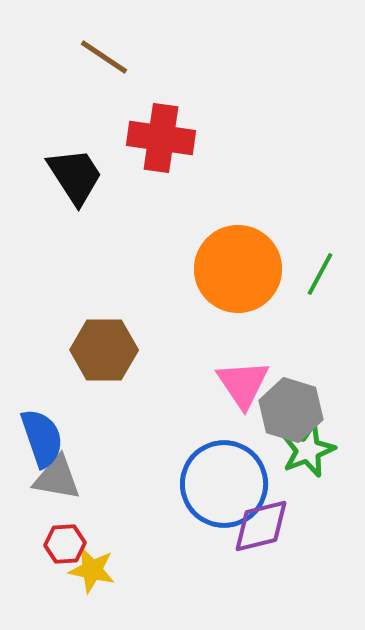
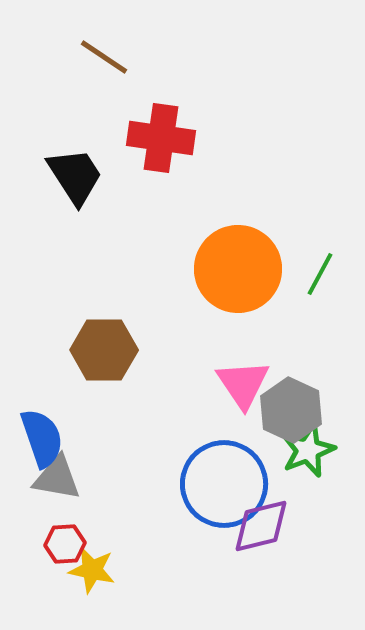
gray hexagon: rotated 8 degrees clockwise
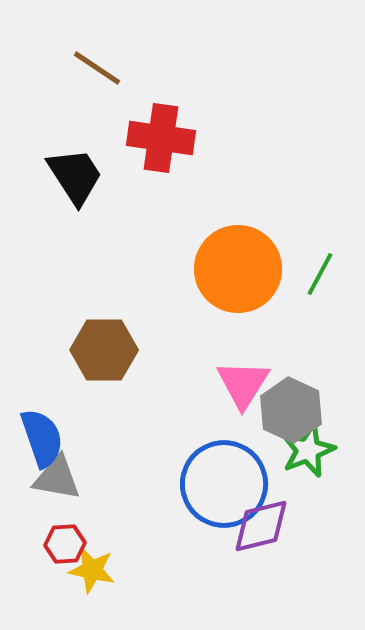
brown line: moved 7 px left, 11 px down
pink triangle: rotated 6 degrees clockwise
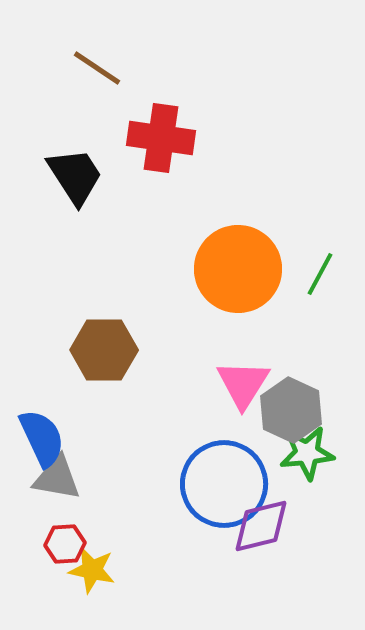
blue semicircle: rotated 6 degrees counterclockwise
green star: moved 1 px left, 3 px down; rotated 16 degrees clockwise
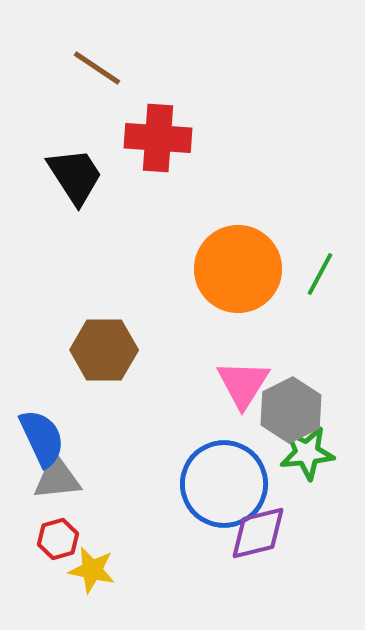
red cross: moved 3 px left; rotated 4 degrees counterclockwise
gray hexagon: rotated 8 degrees clockwise
gray triangle: rotated 16 degrees counterclockwise
purple diamond: moved 3 px left, 7 px down
red hexagon: moved 7 px left, 5 px up; rotated 12 degrees counterclockwise
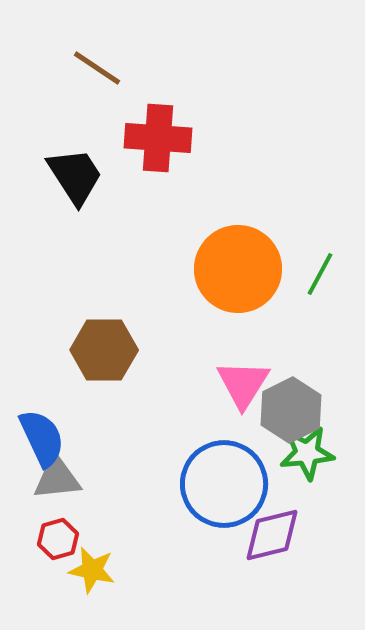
purple diamond: moved 14 px right, 2 px down
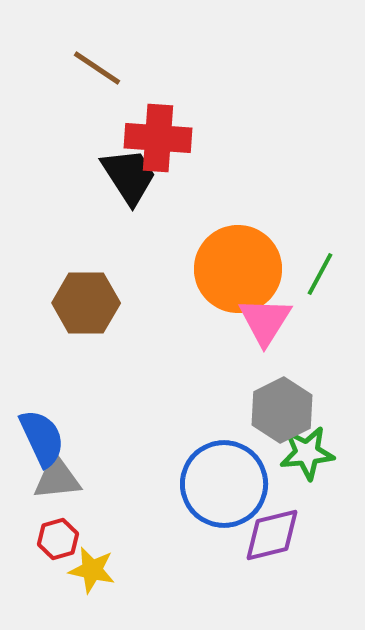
black trapezoid: moved 54 px right
brown hexagon: moved 18 px left, 47 px up
pink triangle: moved 22 px right, 63 px up
gray hexagon: moved 9 px left
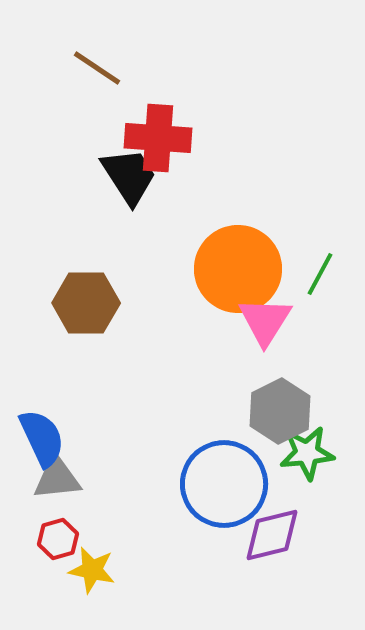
gray hexagon: moved 2 px left, 1 px down
